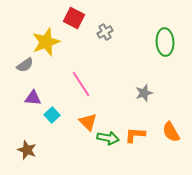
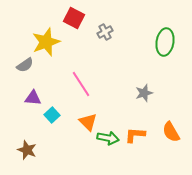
green ellipse: rotated 12 degrees clockwise
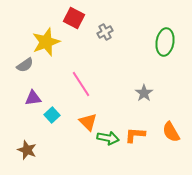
gray star: rotated 18 degrees counterclockwise
purple triangle: rotated 12 degrees counterclockwise
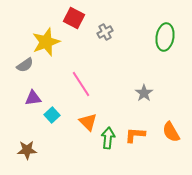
green ellipse: moved 5 px up
green arrow: rotated 95 degrees counterclockwise
brown star: rotated 24 degrees counterclockwise
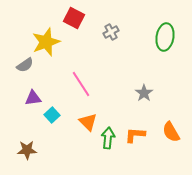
gray cross: moved 6 px right
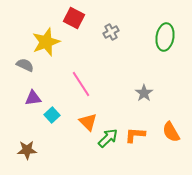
gray semicircle: rotated 120 degrees counterclockwise
green arrow: rotated 40 degrees clockwise
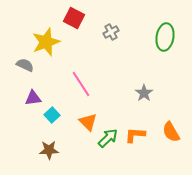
brown star: moved 22 px right
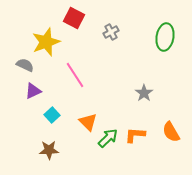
pink line: moved 6 px left, 9 px up
purple triangle: moved 7 px up; rotated 18 degrees counterclockwise
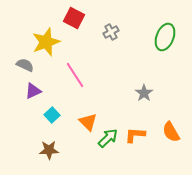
green ellipse: rotated 12 degrees clockwise
